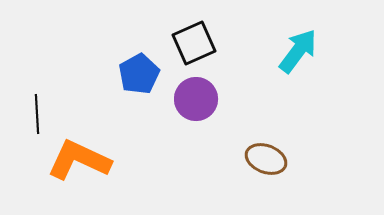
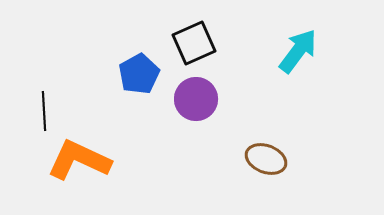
black line: moved 7 px right, 3 px up
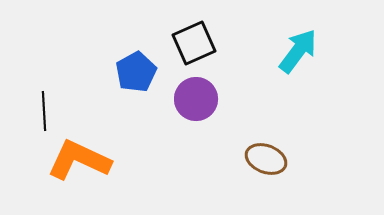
blue pentagon: moved 3 px left, 2 px up
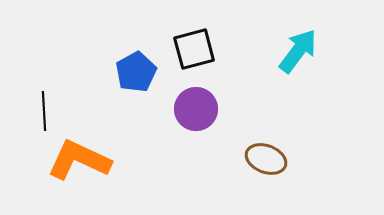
black square: moved 6 px down; rotated 9 degrees clockwise
purple circle: moved 10 px down
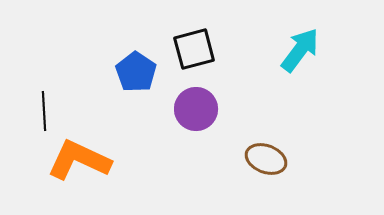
cyan arrow: moved 2 px right, 1 px up
blue pentagon: rotated 9 degrees counterclockwise
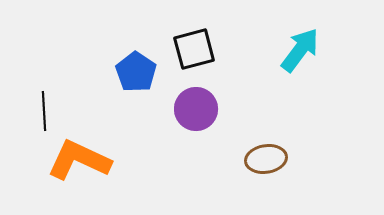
brown ellipse: rotated 30 degrees counterclockwise
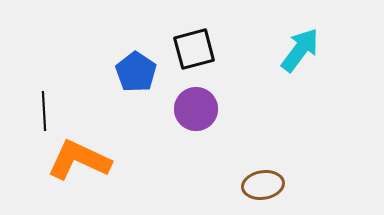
brown ellipse: moved 3 px left, 26 px down
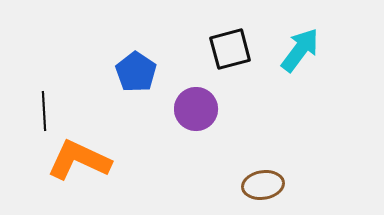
black square: moved 36 px right
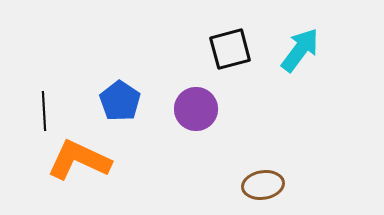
blue pentagon: moved 16 px left, 29 px down
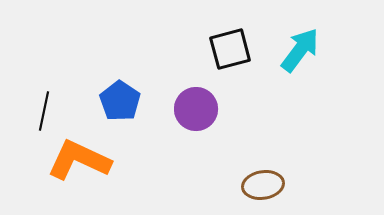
black line: rotated 15 degrees clockwise
